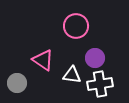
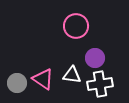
pink triangle: moved 19 px down
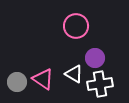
white triangle: moved 2 px right, 1 px up; rotated 24 degrees clockwise
gray circle: moved 1 px up
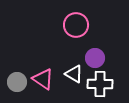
pink circle: moved 1 px up
white cross: rotated 10 degrees clockwise
